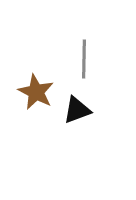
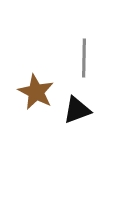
gray line: moved 1 px up
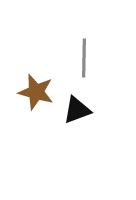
brown star: rotated 12 degrees counterclockwise
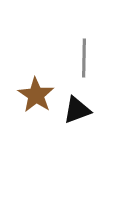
brown star: moved 3 px down; rotated 18 degrees clockwise
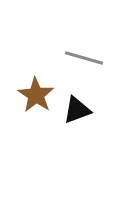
gray line: rotated 75 degrees counterclockwise
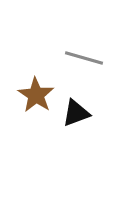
black triangle: moved 1 px left, 3 px down
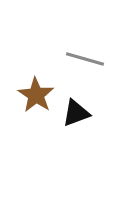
gray line: moved 1 px right, 1 px down
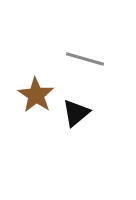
black triangle: rotated 20 degrees counterclockwise
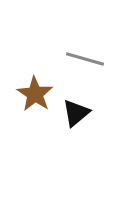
brown star: moved 1 px left, 1 px up
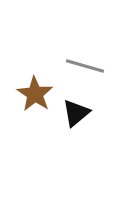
gray line: moved 7 px down
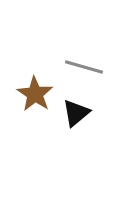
gray line: moved 1 px left, 1 px down
